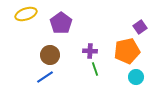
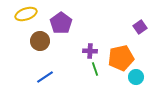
orange pentagon: moved 6 px left, 7 px down
brown circle: moved 10 px left, 14 px up
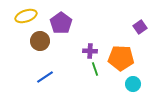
yellow ellipse: moved 2 px down
orange pentagon: rotated 15 degrees clockwise
cyan circle: moved 3 px left, 7 px down
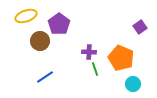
purple pentagon: moved 2 px left, 1 px down
purple cross: moved 1 px left, 1 px down
orange pentagon: rotated 20 degrees clockwise
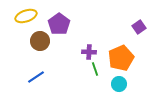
purple square: moved 1 px left
orange pentagon: rotated 25 degrees clockwise
blue line: moved 9 px left
cyan circle: moved 14 px left
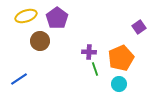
purple pentagon: moved 2 px left, 6 px up
blue line: moved 17 px left, 2 px down
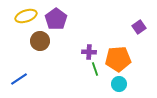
purple pentagon: moved 1 px left, 1 px down
orange pentagon: moved 3 px left, 1 px down; rotated 20 degrees clockwise
